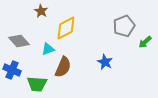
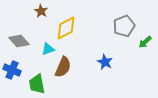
green trapezoid: rotated 75 degrees clockwise
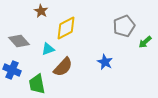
brown semicircle: rotated 20 degrees clockwise
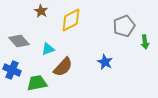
yellow diamond: moved 5 px right, 8 px up
green arrow: rotated 56 degrees counterclockwise
green trapezoid: moved 1 px up; rotated 90 degrees clockwise
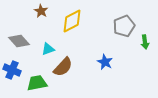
yellow diamond: moved 1 px right, 1 px down
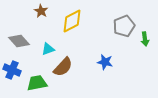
green arrow: moved 3 px up
blue star: rotated 14 degrees counterclockwise
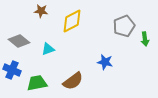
brown star: rotated 24 degrees counterclockwise
gray diamond: rotated 10 degrees counterclockwise
brown semicircle: moved 10 px right, 14 px down; rotated 10 degrees clockwise
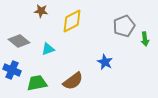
blue star: rotated 14 degrees clockwise
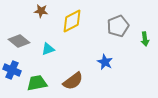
gray pentagon: moved 6 px left
